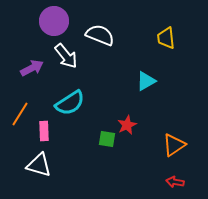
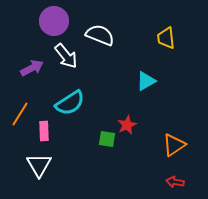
white triangle: rotated 44 degrees clockwise
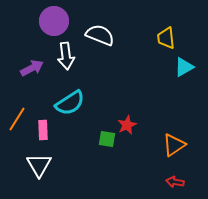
white arrow: rotated 32 degrees clockwise
cyan triangle: moved 38 px right, 14 px up
orange line: moved 3 px left, 5 px down
pink rectangle: moved 1 px left, 1 px up
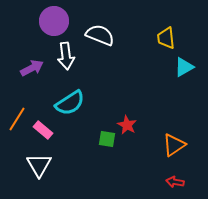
red star: rotated 18 degrees counterclockwise
pink rectangle: rotated 48 degrees counterclockwise
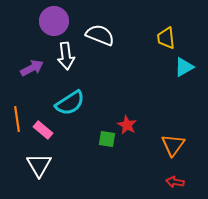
orange line: rotated 40 degrees counterclockwise
orange triangle: moved 1 px left; rotated 20 degrees counterclockwise
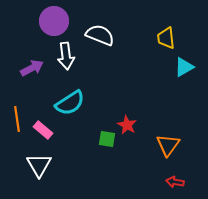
orange triangle: moved 5 px left
